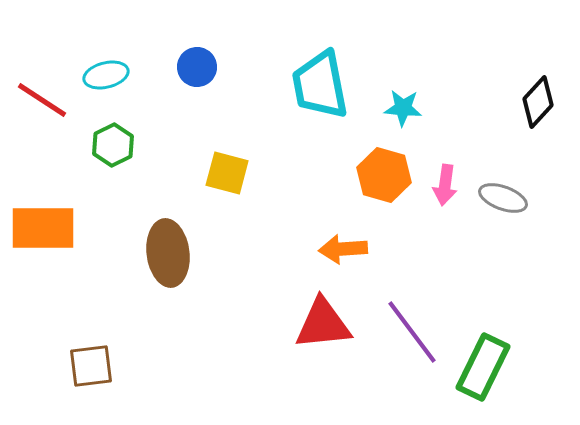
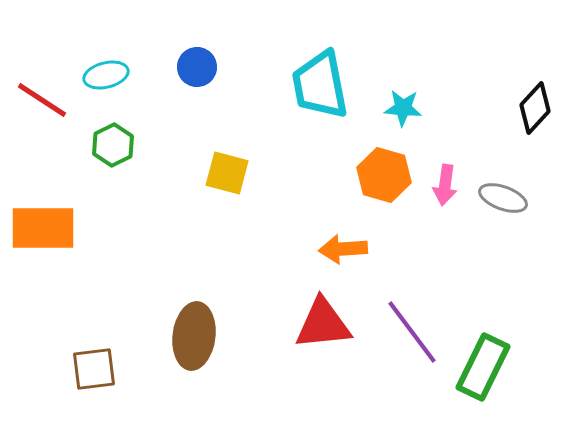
black diamond: moved 3 px left, 6 px down
brown ellipse: moved 26 px right, 83 px down; rotated 14 degrees clockwise
brown square: moved 3 px right, 3 px down
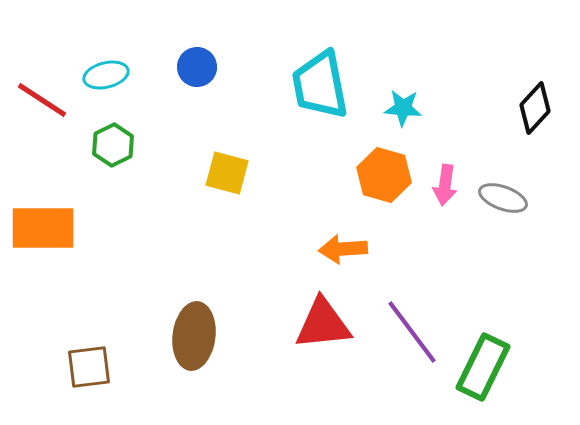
brown square: moved 5 px left, 2 px up
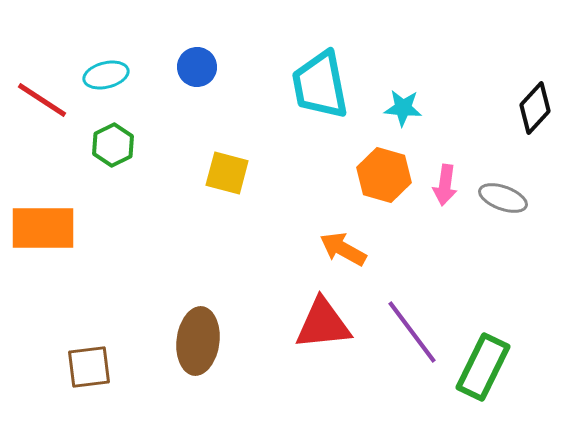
orange arrow: rotated 33 degrees clockwise
brown ellipse: moved 4 px right, 5 px down
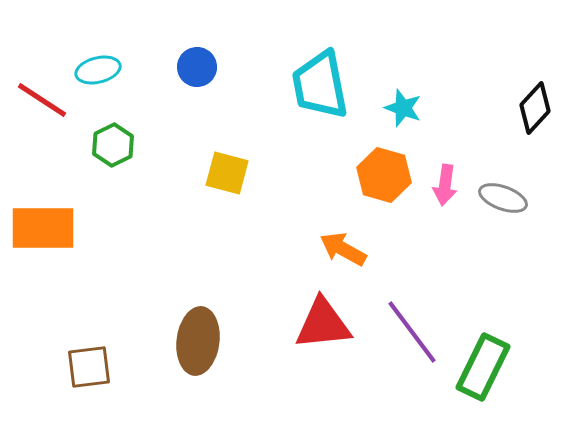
cyan ellipse: moved 8 px left, 5 px up
cyan star: rotated 15 degrees clockwise
